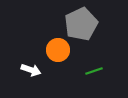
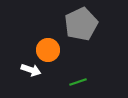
orange circle: moved 10 px left
green line: moved 16 px left, 11 px down
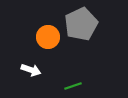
orange circle: moved 13 px up
green line: moved 5 px left, 4 px down
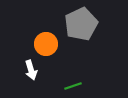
orange circle: moved 2 px left, 7 px down
white arrow: rotated 54 degrees clockwise
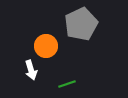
orange circle: moved 2 px down
green line: moved 6 px left, 2 px up
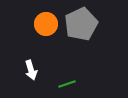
orange circle: moved 22 px up
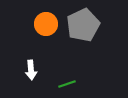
gray pentagon: moved 2 px right, 1 px down
white arrow: rotated 12 degrees clockwise
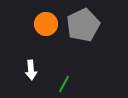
green line: moved 3 px left; rotated 42 degrees counterclockwise
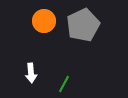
orange circle: moved 2 px left, 3 px up
white arrow: moved 3 px down
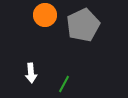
orange circle: moved 1 px right, 6 px up
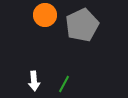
gray pentagon: moved 1 px left
white arrow: moved 3 px right, 8 px down
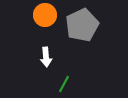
white arrow: moved 12 px right, 24 px up
